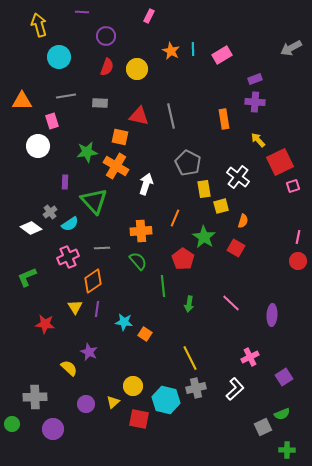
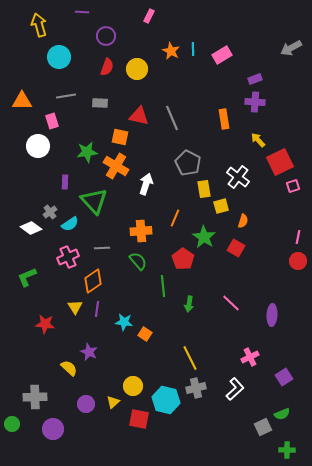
gray line at (171, 116): moved 1 px right, 2 px down; rotated 10 degrees counterclockwise
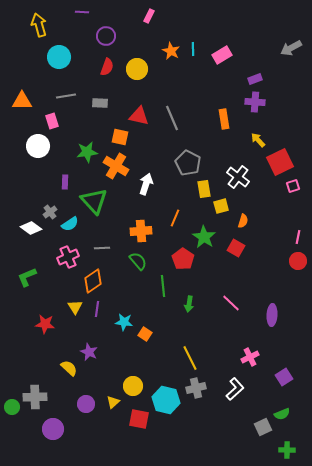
green circle at (12, 424): moved 17 px up
